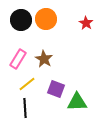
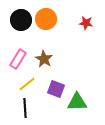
red star: rotated 24 degrees counterclockwise
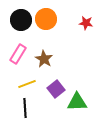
pink rectangle: moved 5 px up
yellow line: rotated 18 degrees clockwise
purple square: rotated 30 degrees clockwise
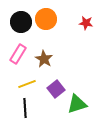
black circle: moved 2 px down
green triangle: moved 2 px down; rotated 15 degrees counterclockwise
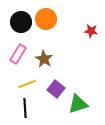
red star: moved 5 px right, 8 px down
purple square: rotated 12 degrees counterclockwise
green triangle: moved 1 px right
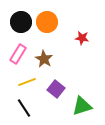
orange circle: moved 1 px right, 3 px down
red star: moved 9 px left, 7 px down
yellow line: moved 2 px up
green triangle: moved 4 px right, 2 px down
black line: moved 1 px left; rotated 30 degrees counterclockwise
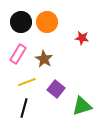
black line: rotated 48 degrees clockwise
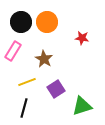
pink rectangle: moved 5 px left, 3 px up
purple square: rotated 18 degrees clockwise
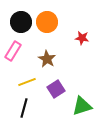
brown star: moved 3 px right
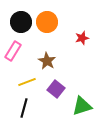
red star: rotated 24 degrees counterclockwise
brown star: moved 2 px down
purple square: rotated 18 degrees counterclockwise
